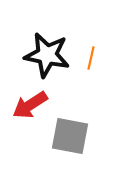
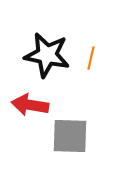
red arrow: rotated 42 degrees clockwise
gray square: rotated 9 degrees counterclockwise
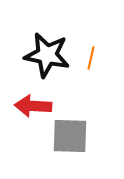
red arrow: moved 3 px right, 1 px down; rotated 6 degrees counterclockwise
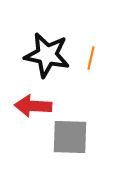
gray square: moved 1 px down
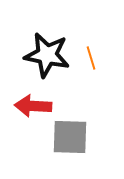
orange line: rotated 30 degrees counterclockwise
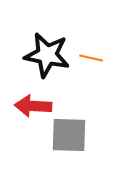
orange line: rotated 60 degrees counterclockwise
gray square: moved 1 px left, 2 px up
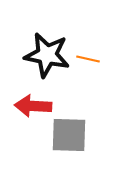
orange line: moved 3 px left, 1 px down
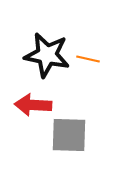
red arrow: moved 1 px up
